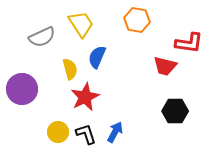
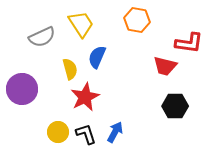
black hexagon: moved 5 px up
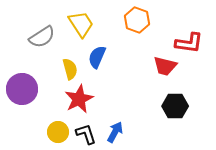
orange hexagon: rotated 10 degrees clockwise
gray semicircle: rotated 8 degrees counterclockwise
red star: moved 6 px left, 2 px down
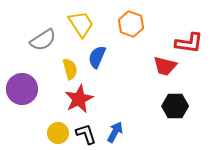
orange hexagon: moved 6 px left, 4 px down
gray semicircle: moved 1 px right, 3 px down
yellow circle: moved 1 px down
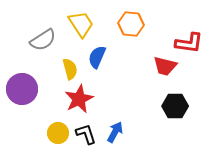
orange hexagon: rotated 15 degrees counterclockwise
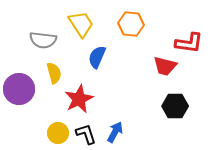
gray semicircle: rotated 40 degrees clockwise
yellow semicircle: moved 16 px left, 4 px down
purple circle: moved 3 px left
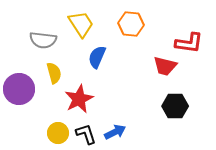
blue arrow: rotated 35 degrees clockwise
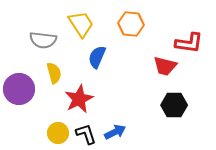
black hexagon: moved 1 px left, 1 px up
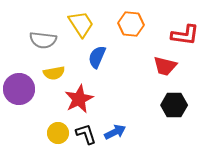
red L-shape: moved 4 px left, 8 px up
yellow semicircle: rotated 95 degrees clockwise
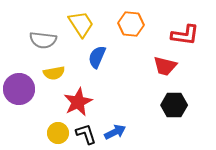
red star: moved 1 px left, 3 px down
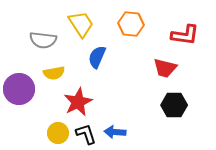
red trapezoid: moved 2 px down
blue arrow: rotated 150 degrees counterclockwise
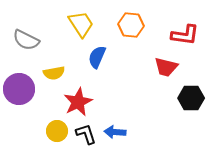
orange hexagon: moved 1 px down
gray semicircle: moved 17 px left; rotated 20 degrees clockwise
red trapezoid: moved 1 px right, 1 px up
black hexagon: moved 17 px right, 7 px up
yellow circle: moved 1 px left, 2 px up
